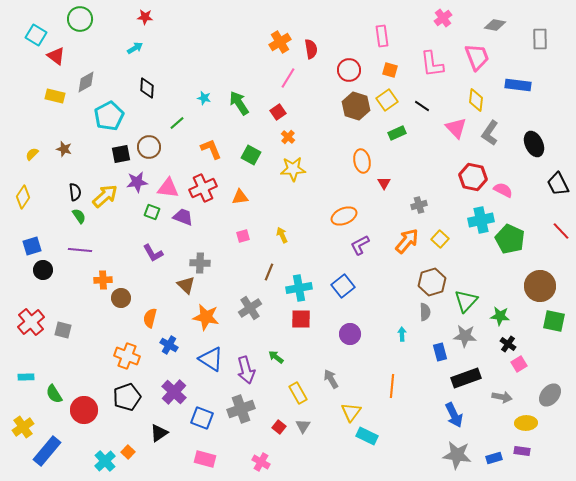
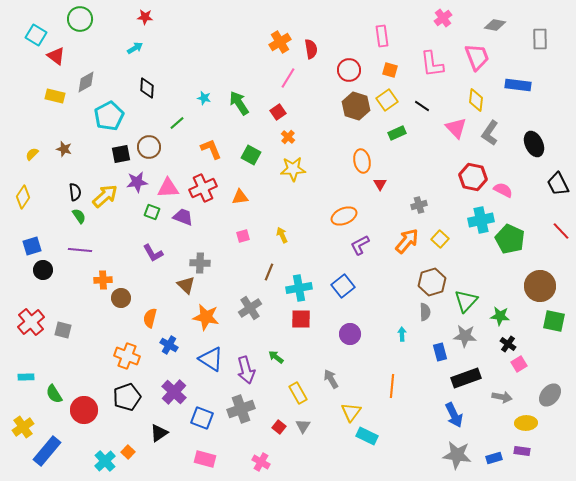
red triangle at (384, 183): moved 4 px left, 1 px down
pink triangle at (168, 188): rotated 10 degrees counterclockwise
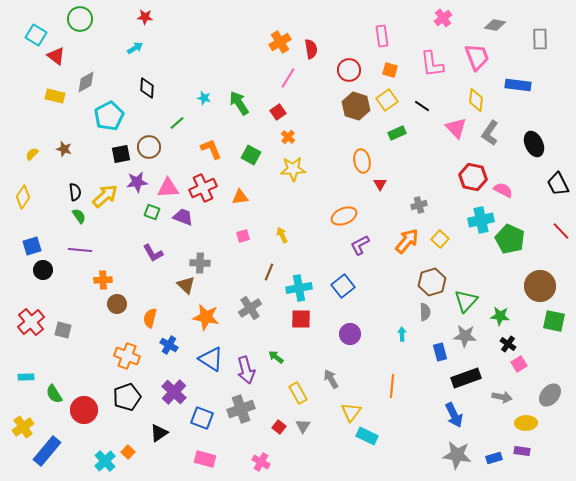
brown circle at (121, 298): moved 4 px left, 6 px down
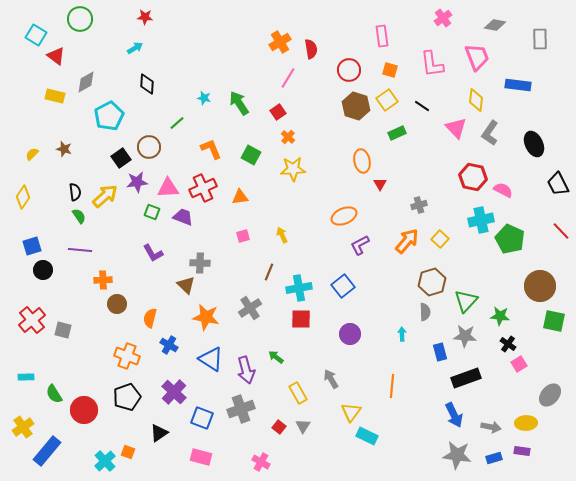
black diamond at (147, 88): moved 4 px up
black square at (121, 154): moved 4 px down; rotated 24 degrees counterclockwise
red cross at (31, 322): moved 1 px right, 2 px up
gray arrow at (502, 397): moved 11 px left, 30 px down
orange square at (128, 452): rotated 24 degrees counterclockwise
pink rectangle at (205, 459): moved 4 px left, 2 px up
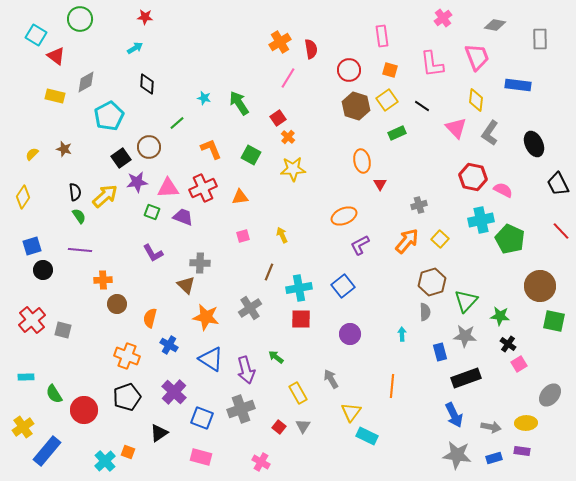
red square at (278, 112): moved 6 px down
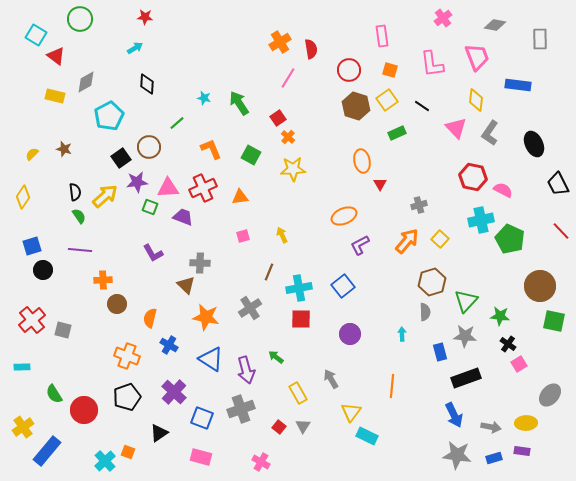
green square at (152, 212): moved 2 px left, 5 px up
cyan rectangle at (26, 377): moved 4 px left, 10 px up
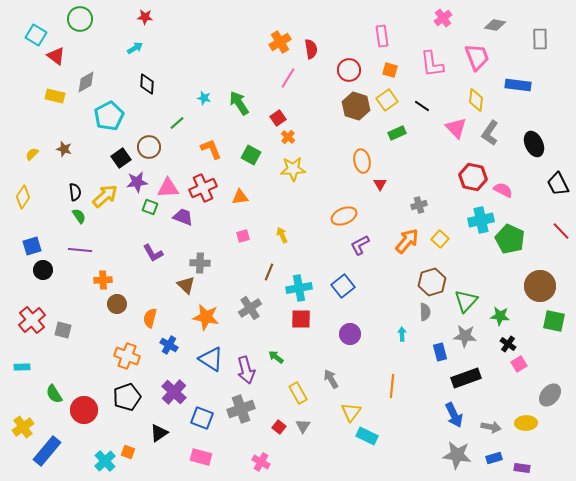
purple rectangle at (522, 451): moved 17 px down
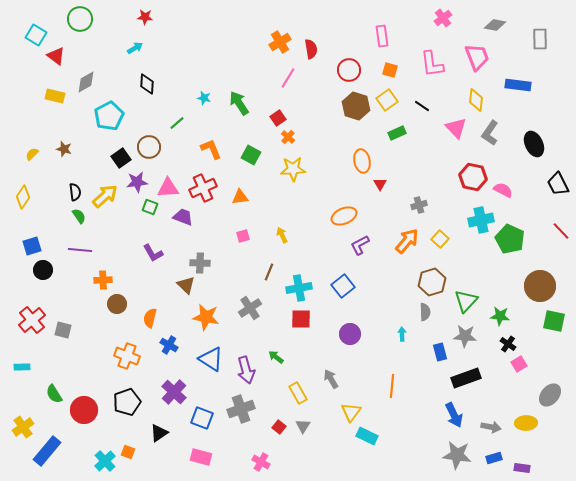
black pentagon at (127, 397): moved 5 px down
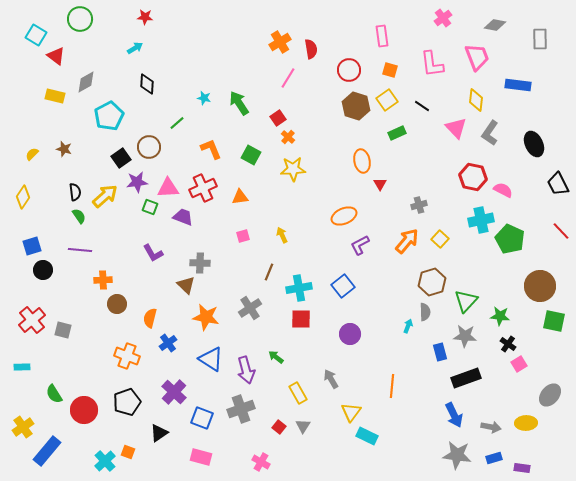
cyan arrow at (402, 334): moved 6 px right, 8 px up; rotated 24 degrees clockwise
blue cross at (169, 345): moved 1 px left, 2 px up; rotated 24 degrees clockwise
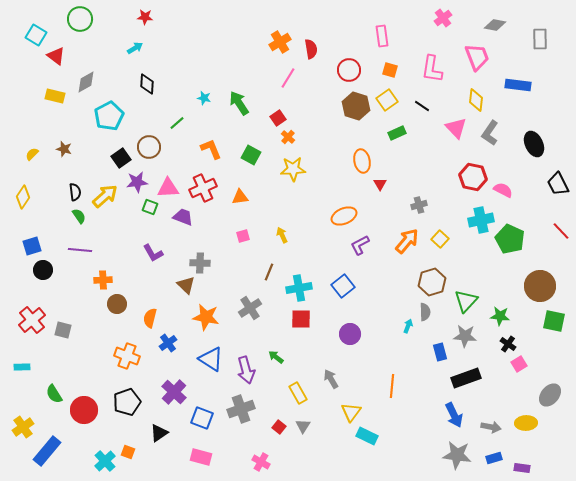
pink L-shape at (432, 64): moved 5 px down; rotated 16 degrees clockwise
